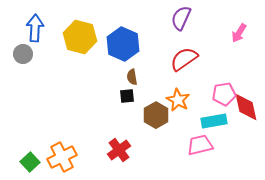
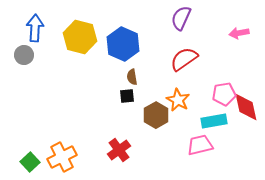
pink arrow: rotated 48 degrees clockwise
gray circle: moved 1 px right, 1 px down
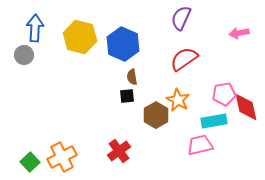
red cross: moved 1 px down
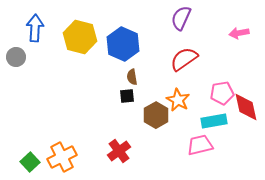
gray circle: moved 8 px left, 2 px down
pink pentagon: moved 2 px left, 1 px up
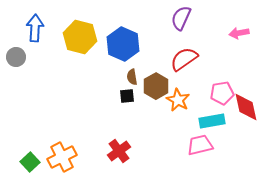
brown hexagon: moved 29 px up
cyan rectangle: moved 2 px left
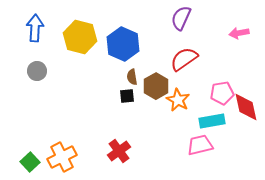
gray circle: moved 21 px right, 14 px down
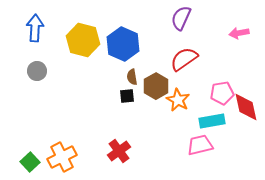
yellow hexagon: moved 3 px right, 3 px down
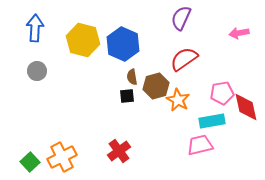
brown hexagon: rotated 15 degrees clockwise
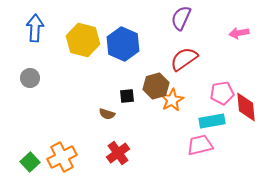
gray circle: moved 7 px left, 7 px down
brown semicircle: moved 25 px left, 37 px down; rotated 63 degrees counterclockwise
orange star: moved 6 px left; rotated 15 degrees clockwise
red diamond: rotated 8 degrees clockwise
red cross: moved 1 px left, 2 px down
